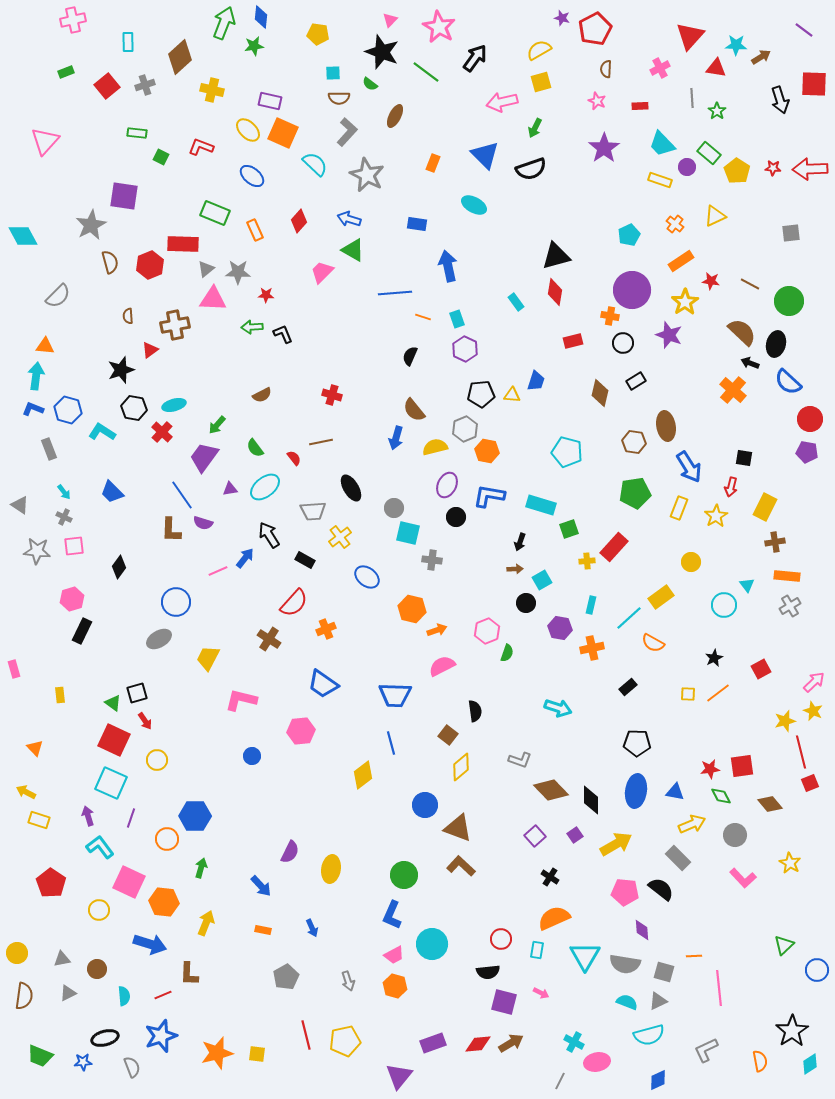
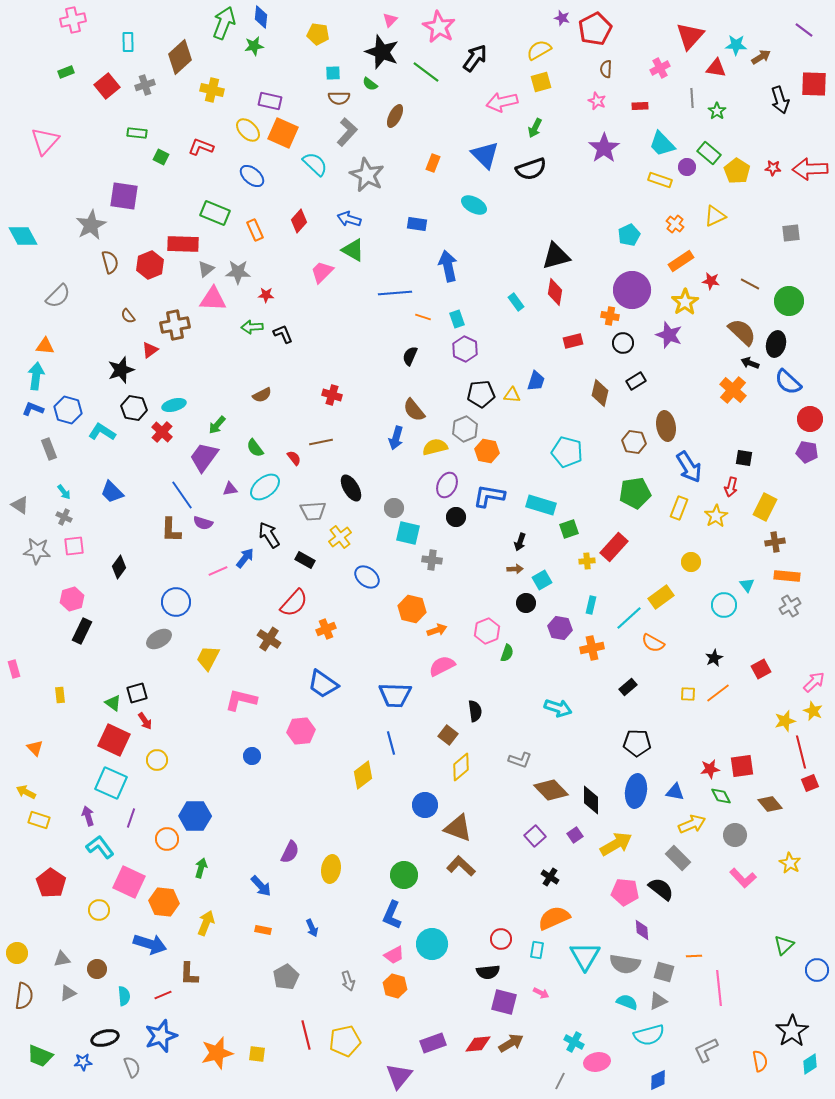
brown semicircle at (128, 316): rotated 35 degrees counterclockwise
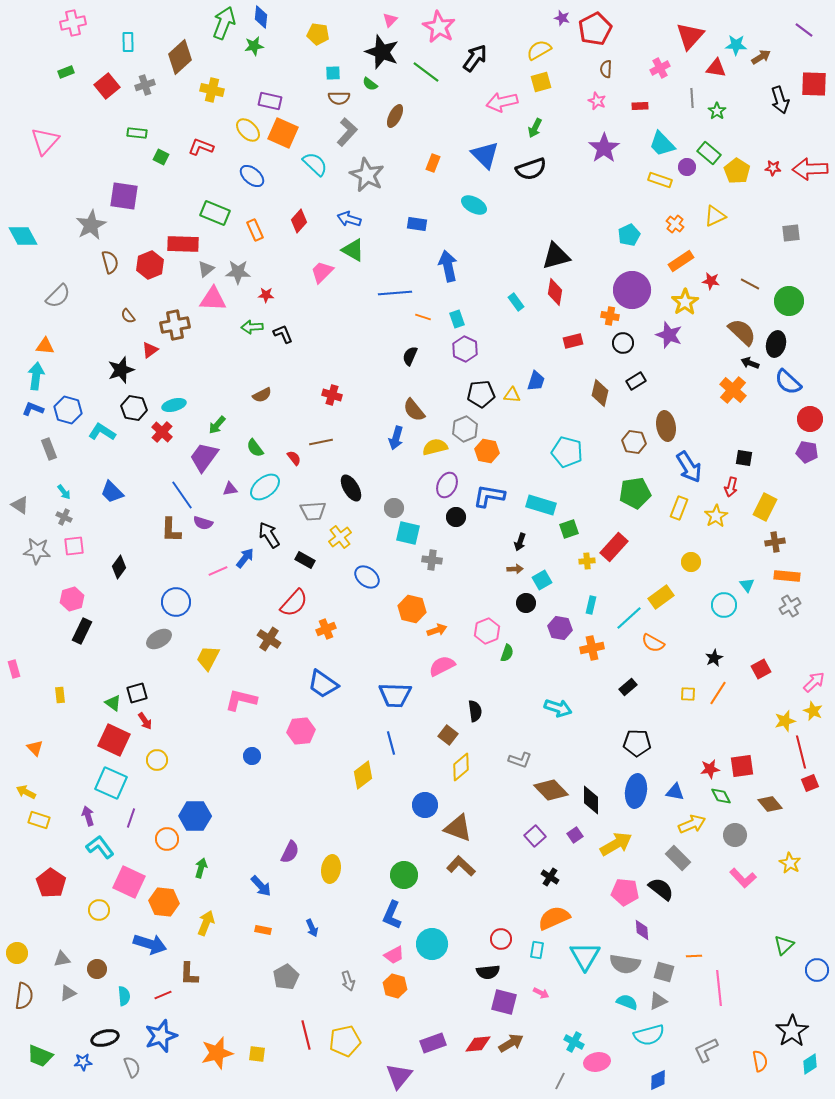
pink cross at (73, 20): moved 3 px down
orange line at (718, 693): rotated 20 degrees counterclockwise
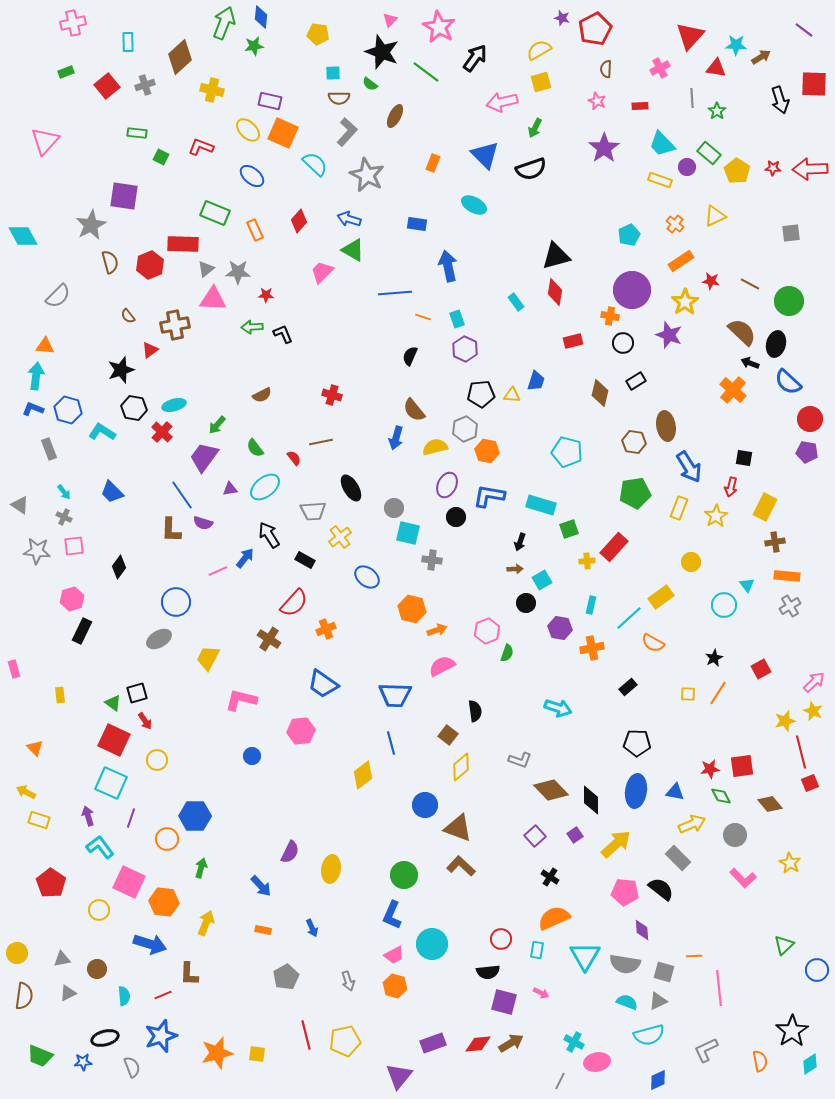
yellow arrow at (616, 844): rotated 12 degrees counterclockwise
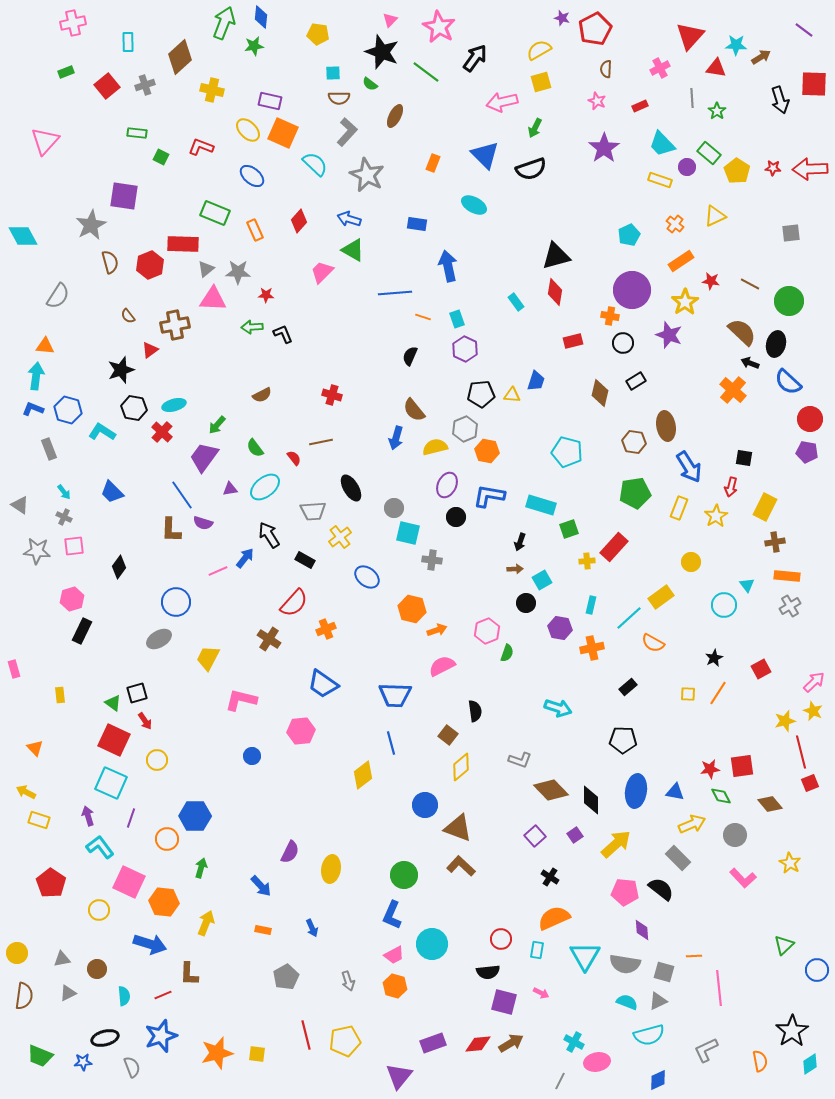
red rectangle at (640, 106): rotated 21 degrees counterclockwise
gray semicircle at (58, 296): rotated 12 degrees counterclockwise
black pentagon at (637, 743): moved 14 px left, 3 px up
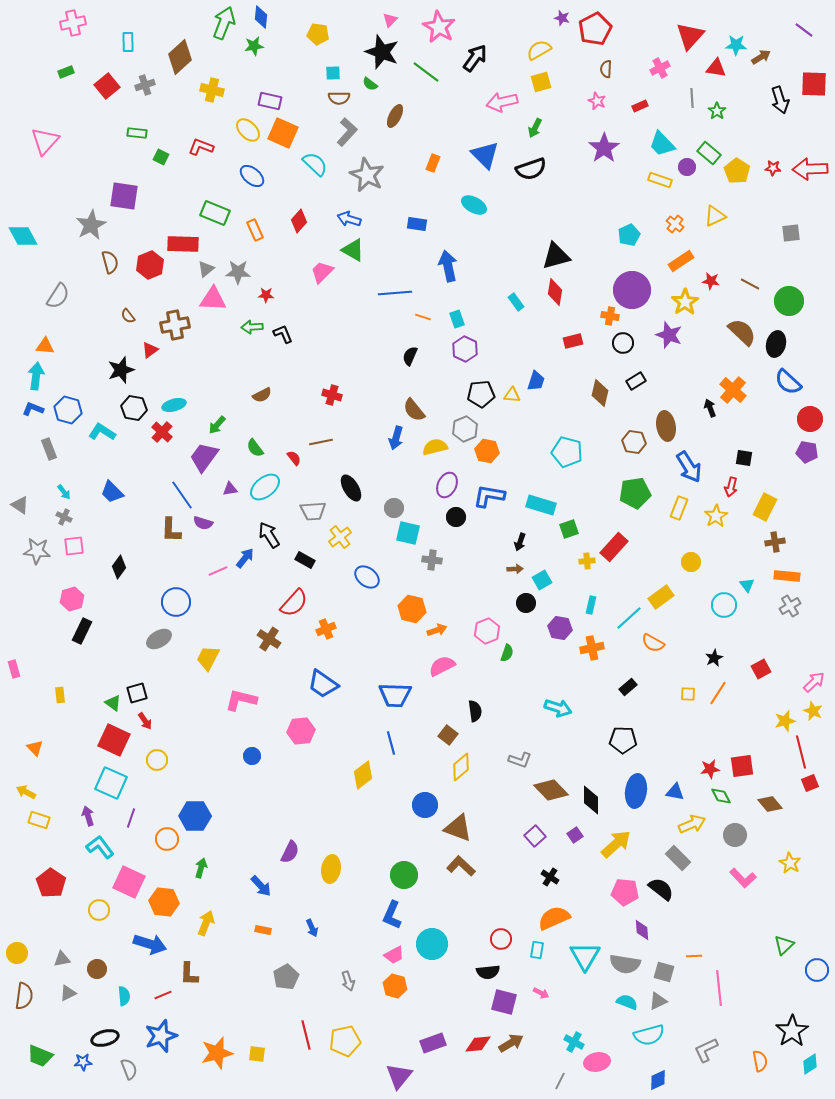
black arrow at (750, 363): moved 40 px left, 45 px down; rotated 48 degrees clockwise
gray semicircle at (132, 1067): moved 3 px left, 2 px down
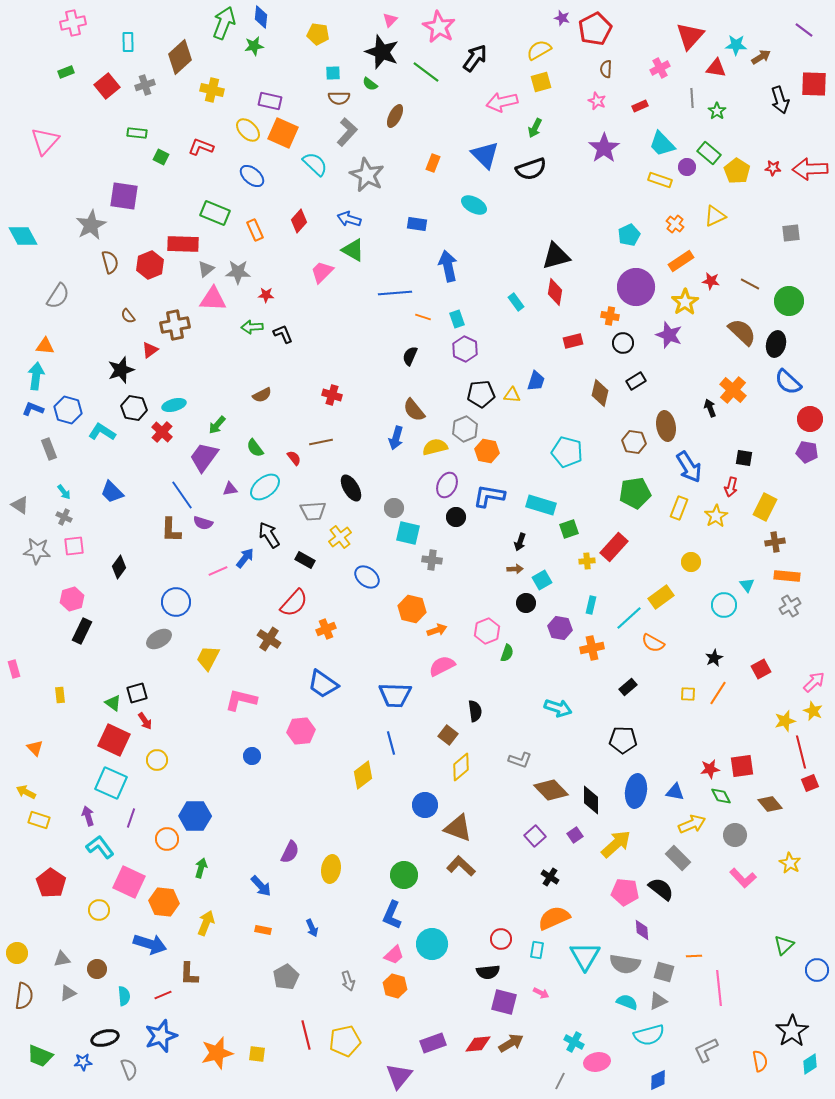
purple circle at (632, 290): moved 4 px right, 3 px up
pink trapezoid at (394, 955): rotated 15 degrees counterclockwise
